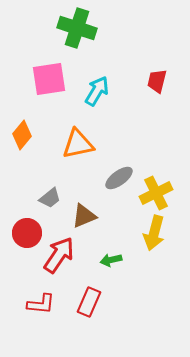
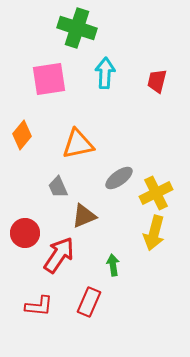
cyan arrow: moved 8 px right, 18 px up; rotated 28 degrees counterclockwise
gray trapezoid: moved 8 px right, 11 px up; rotated 105 degrees clockwise
red circle: moved 2 px left
green arrow: moved 2 px right, 5 px down; rotated 95 degrees clockwise
red L-shape: moved 2 px left, 2 px down
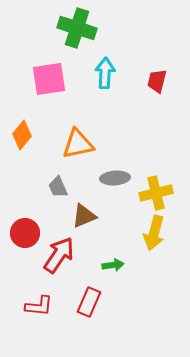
gray ellipse: moved 4 px left; rotated 32 degrees clockwise
yellow cross: rotated 12 degrees clockwise
green arrow: rotated 90 degrees clockwise
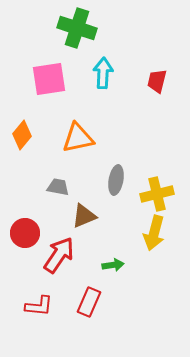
cyan arrow: moved 2 px left
orange triangle: moved 6 px up
gray ellipse: moved 1 px right, 2 px down; rotated 76 degrees counterclockwise
gray trapezoid: rotated 125 degrees clockwise
yellow cross: moved 1 px right, 1 px down
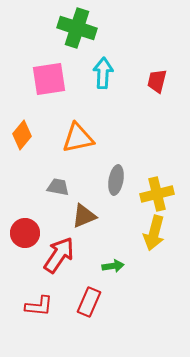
green arrow: moved 1 px down
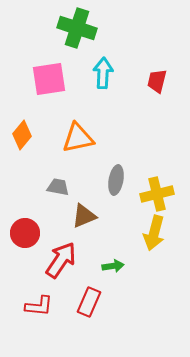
red arrow: moved 2 px right, 5 px down
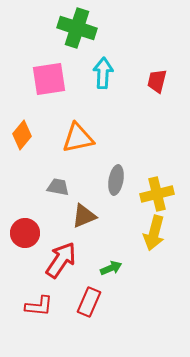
green arrow: moved 2 px left, 2 px down; rotated 15 degrees counterclockwise
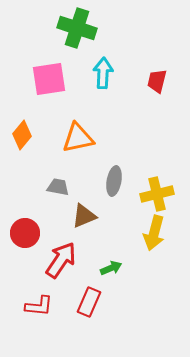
gray ellipse: moved 2 px left, 1 px down
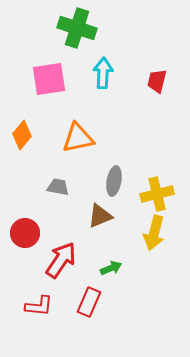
brown triangle: moved 16 px right
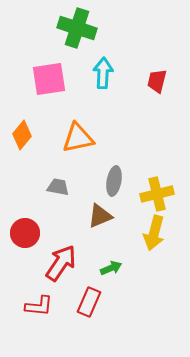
red arrow: moved 3 px down
